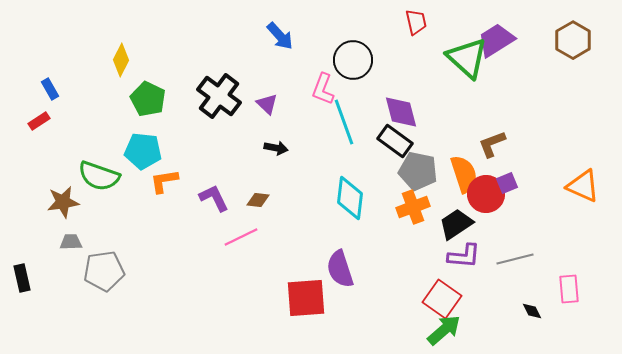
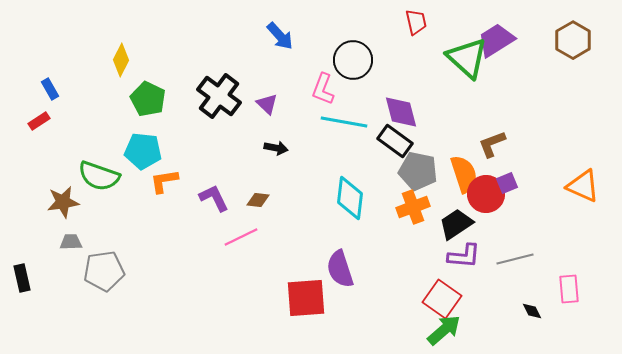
cyan line at (344, 122): rotated 60 degrees counterclockwise
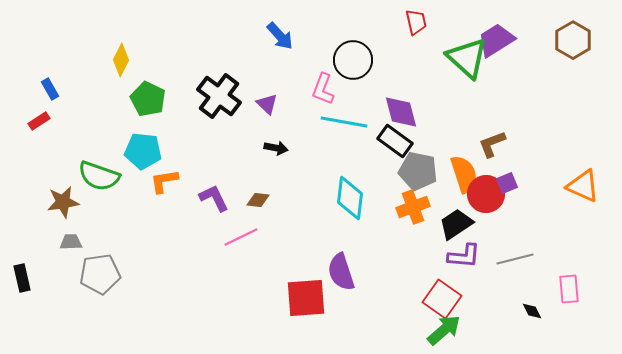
purple semicircle at (340, 269): moved 1 px right, 3 px down
gray pentagon at (104, 271): moved 4 px left, 3 px down
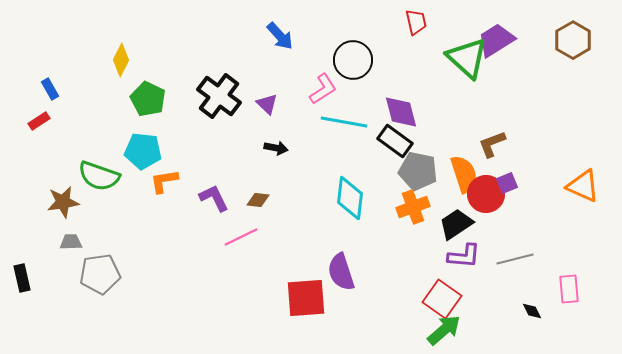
pink L-shape at (323, 89): rotated 144 degrees counterclockwise
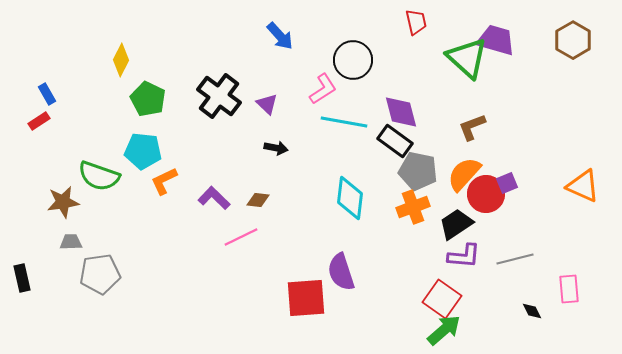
purple trapezoid at (496, 40): rotated 48 degrees clockwise
blue rectangle at (50, 89): moved 3 px left, 5 px down
brown L-shape at (492, 144): moved 20 px left, 17 px up
orange semicircle at (464, 174): rotated 120 degrees counterclockwise
orange L-shape at (164, 181): rotated 16 degrees counterclockwise
purple L-shape at (214, 198): rotated 20 degrees counterclockwise
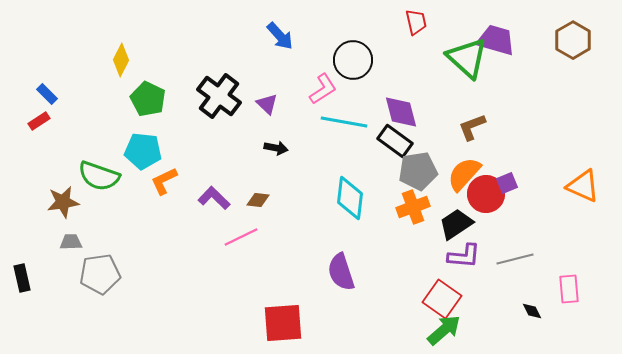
blue rectangle at (47, 94): rotated 15 degrees counterclockwise
gray pentagon at (418, 171): rotated 21 degrees counterclockwise
red square at (306, 298): moved 23 px left, 25 px down
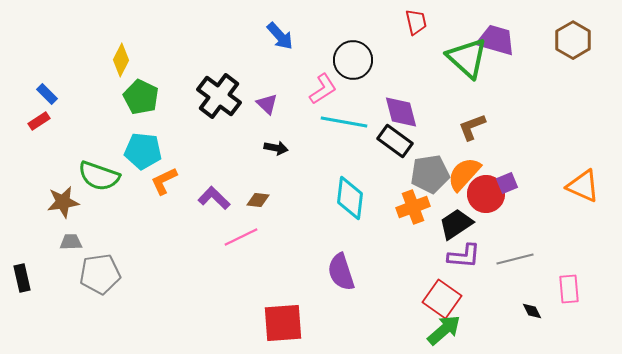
green pentagon at (148, 99): moved 7 px left, 2 px up
gray pentagon at (418, 171): moved 12 px right, 3 px down
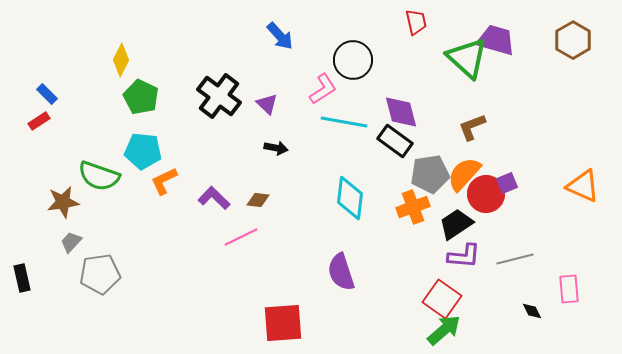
gray trapezoid at (71, 242): rotated 45 degrees counterclockwise
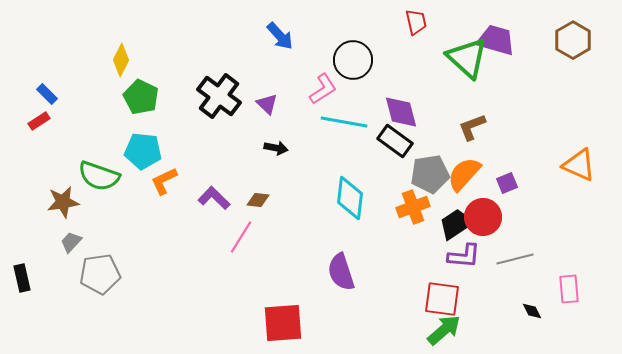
orange triangle at (583, 186): moved 4 px left, 21 px up
red circle at (486, 194): moved 3 px left, 23 px down
pink line at (241, 237): rotated 32 degrees counterclockwise
red square at (442, 299): rotated 27 degrees counterclockwise
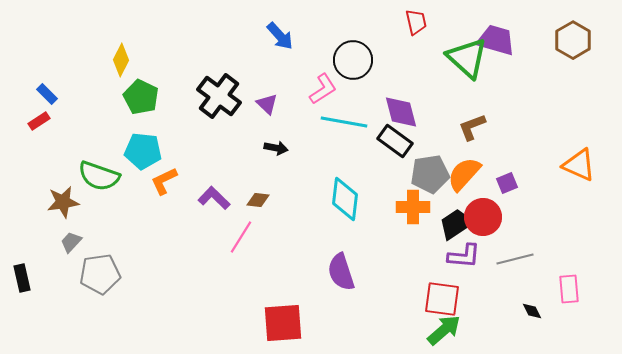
cyan diamond at (350, 198): moved 5 px left, 1 px down
orange cross at (413, 207): rotated 20 degrees clockwise
